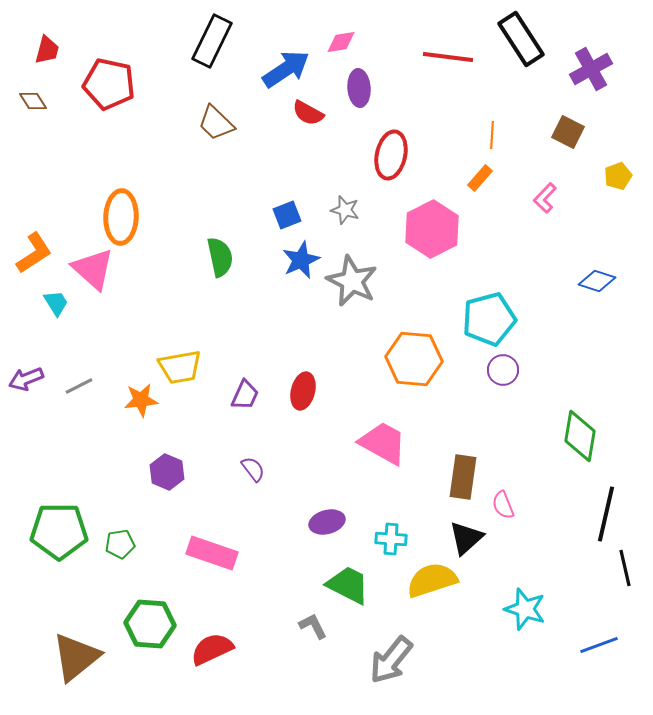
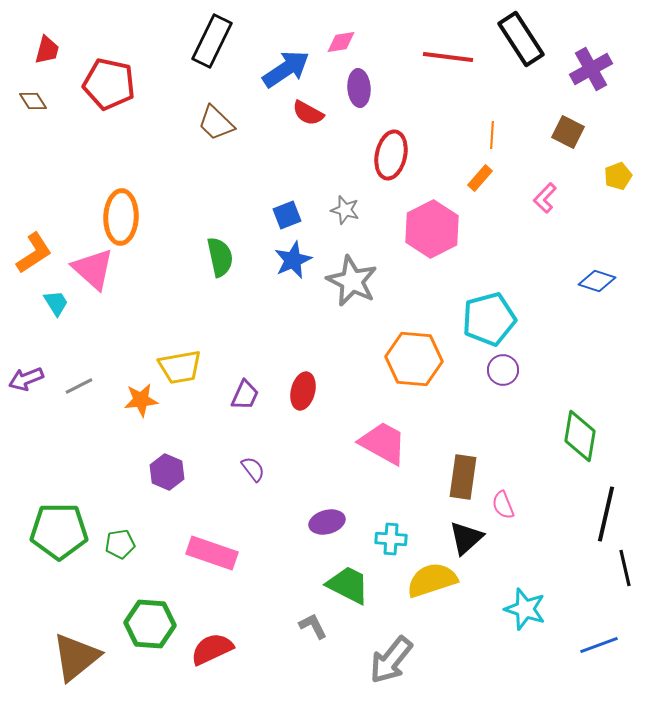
blue star at (301, 260): moved 8 px left
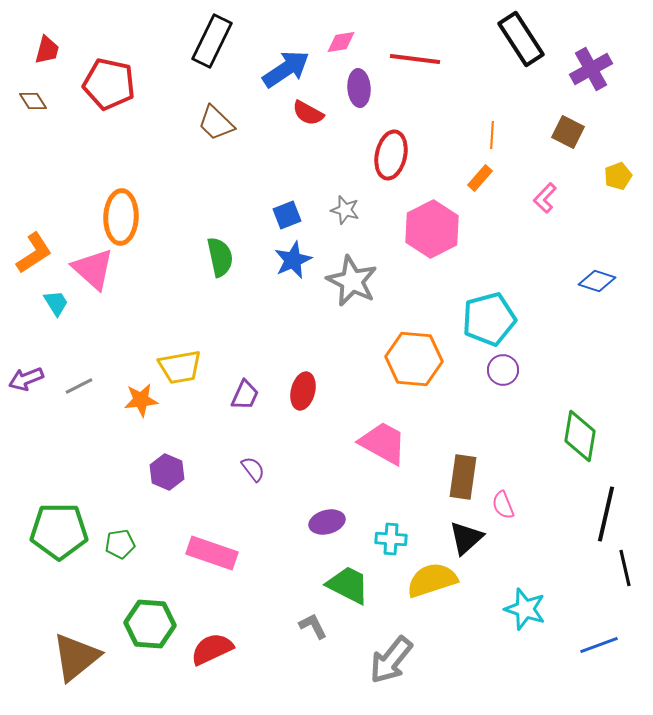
red line at (448, 57): moved 33 px left, 2 px down
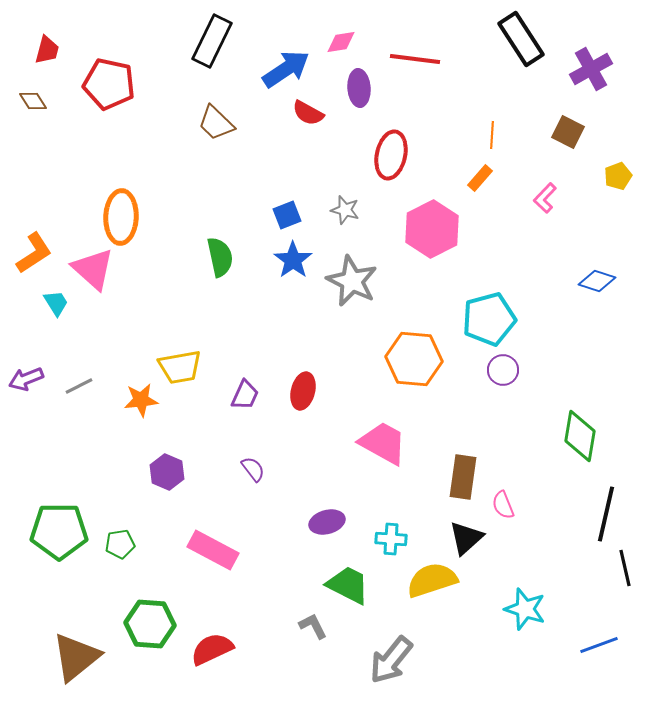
blue star at (293, 260): rotated 12 degrees counterclockwise
pink rectangle at (212, 553): moved 1 px right, 3 px up; rotated 9 degrees clockwise
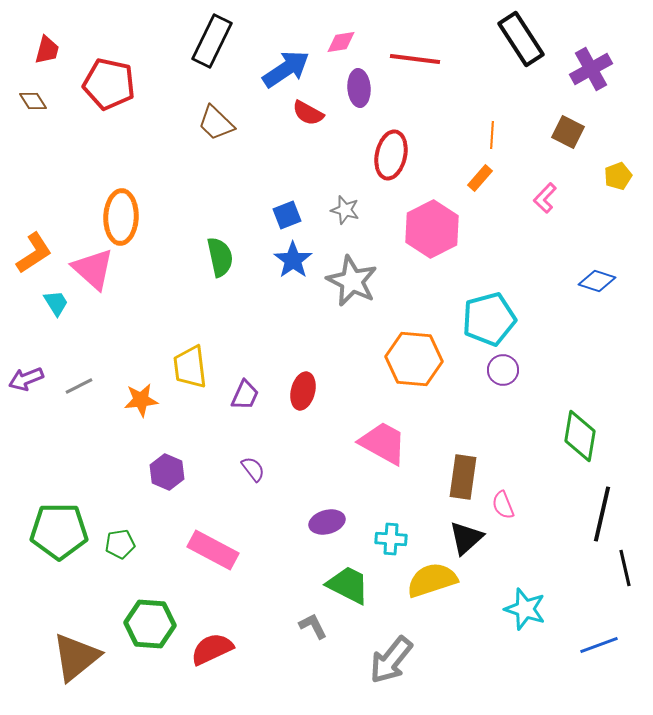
yellow trapezoid at (180, 367): moved 10 px right; rotated 93 degrees clockwise
black line at (606, 514): moved 4 px left
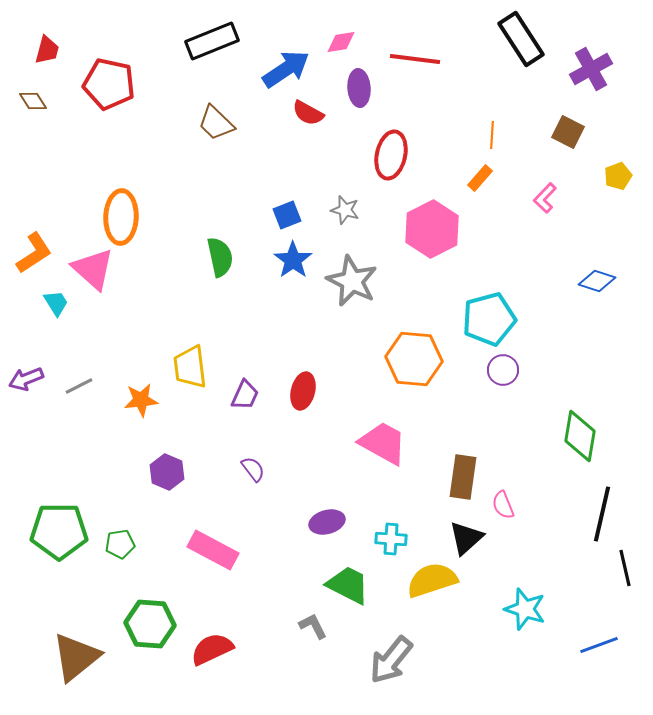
black rectangle at (212, 41): rotated 42 degrees clockwise
